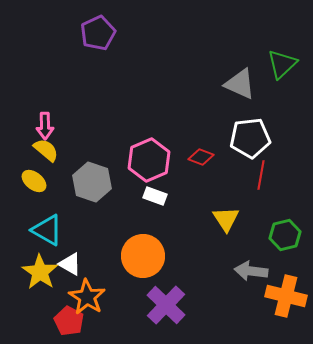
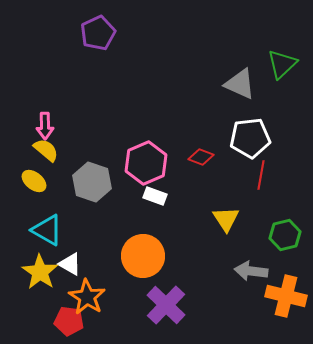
pink hexagon: moved 3 px left, 3 px down
red pentagon: rotated 20 degrees counterclockwise
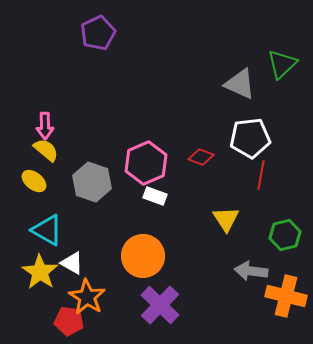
white triangle: moved 2 px right, 1 px up
purple cross: moved 6 px left
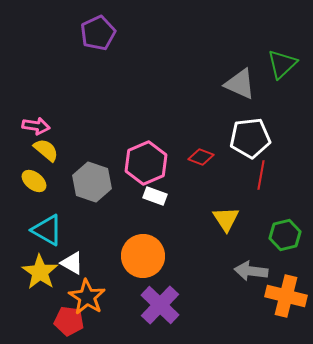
pink arrow: moved 9 px left; rotated 80 degrees counterclockwise
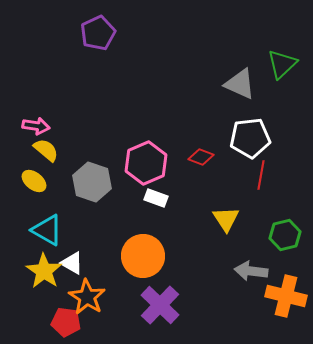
white rectangle: moved 1 px right, 2 px down
yellow star: moved 4 px right, 1 px up
red pentagon: moved 3 px left, 1 px down
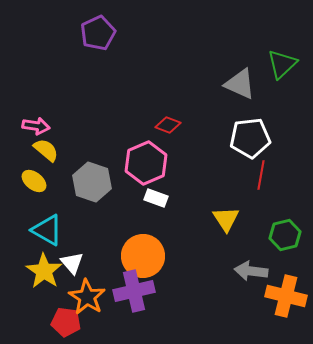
red diamond: moved 33 px left, 32 px up
white triangle: rotated 20 degrees clockwise
purple cross: moved 26 px left, 14 px up; rotated 33 degrees clockwise
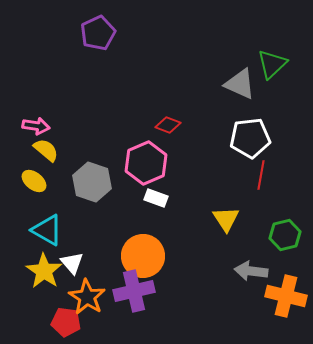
green triangle: moved 10 px left
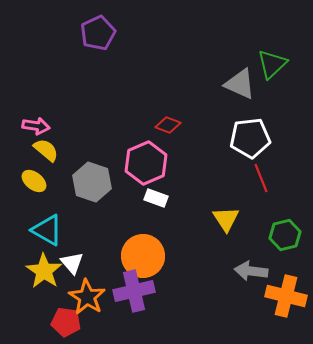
red line: moved 3 px down; rotated 32 degrees counterclockwise
